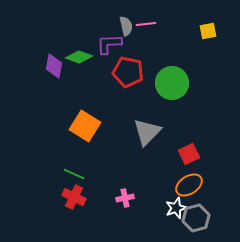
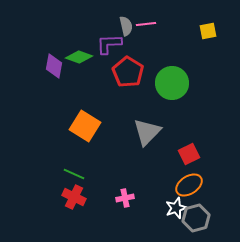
red pentagon: rotated 20 degrees clockwise
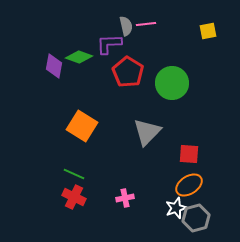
orange square: moved 3 px left
red square: rotated 30 degrees clockwise
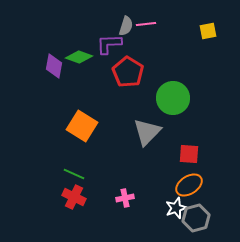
gray semicircle: rotated 30 degrees clockwise
green circle: moved 1 px right, 15 px down
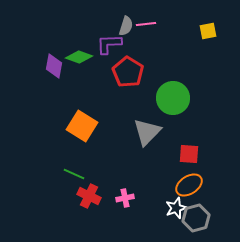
red cross: moved 15 px right, 1 px up
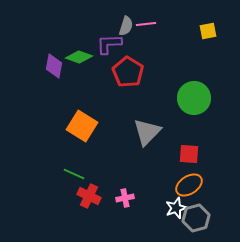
green circle: moved 21 px right
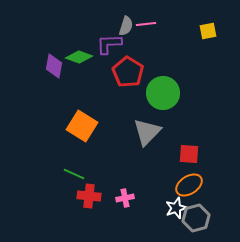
green circle: moved 31 px left, 5 px up
red cross: rotated 20 degrees counterclockwise
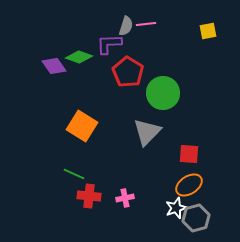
purple diamond: rotated 45 degrees counterclockwise
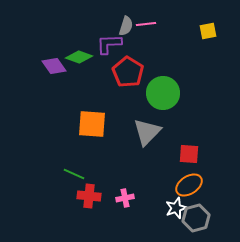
orange square: moved 10 px right, 2 px up; rotated 28 degrees counterclockwise
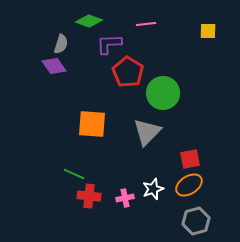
gray semicircle: moved 65 px left, 18 px down
yellow square: rotated 12 degrees clockwise
green diamond: moved 10 px right, 36 px up
red square: moved 1 px right, 5 px down; rotated 15 degrees counterclockwise
white star: moved 23 px left, 19 px up
gray hexagon: moved 3 px down
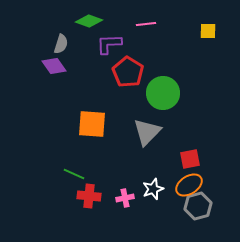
gray hexagon: moved 2 px right, 15 px up
